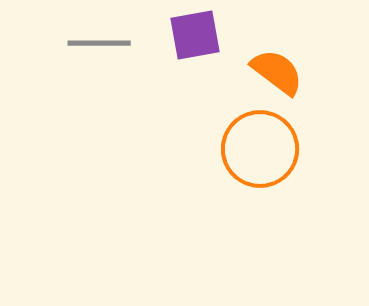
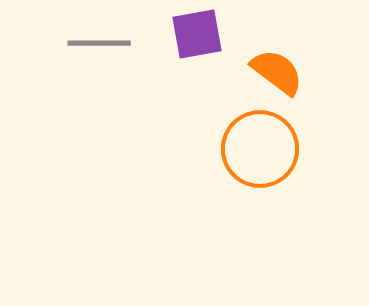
purple square: moved 2 px right, 1 px up
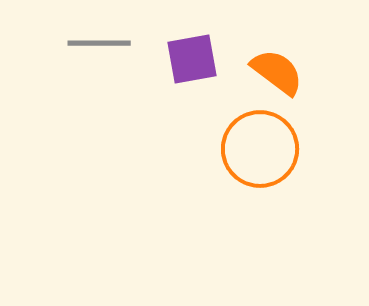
purple square: moved 5 px left, 25 px down
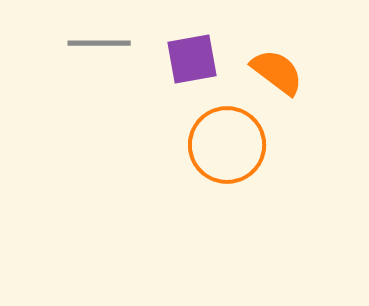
orange circle: moved 33 px left, 4 px up
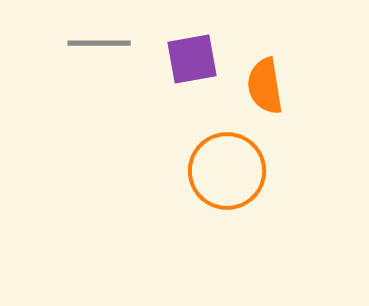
orange semicircle: moved 12 px left, 14 px down; rotated 136 degrees counterclockwise
orange circle: moved 26 px down
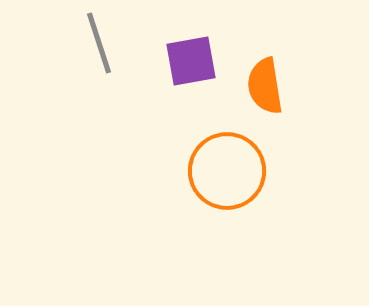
gray line: rotated 72 degrees clockwise
purple square: moved 1 px left, 2 px down
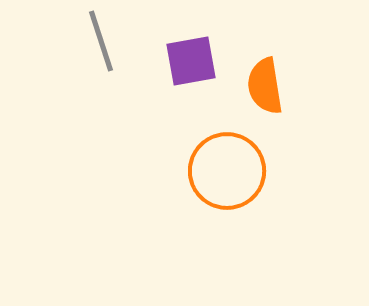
gray line: moved 2 px right, 2 px up
